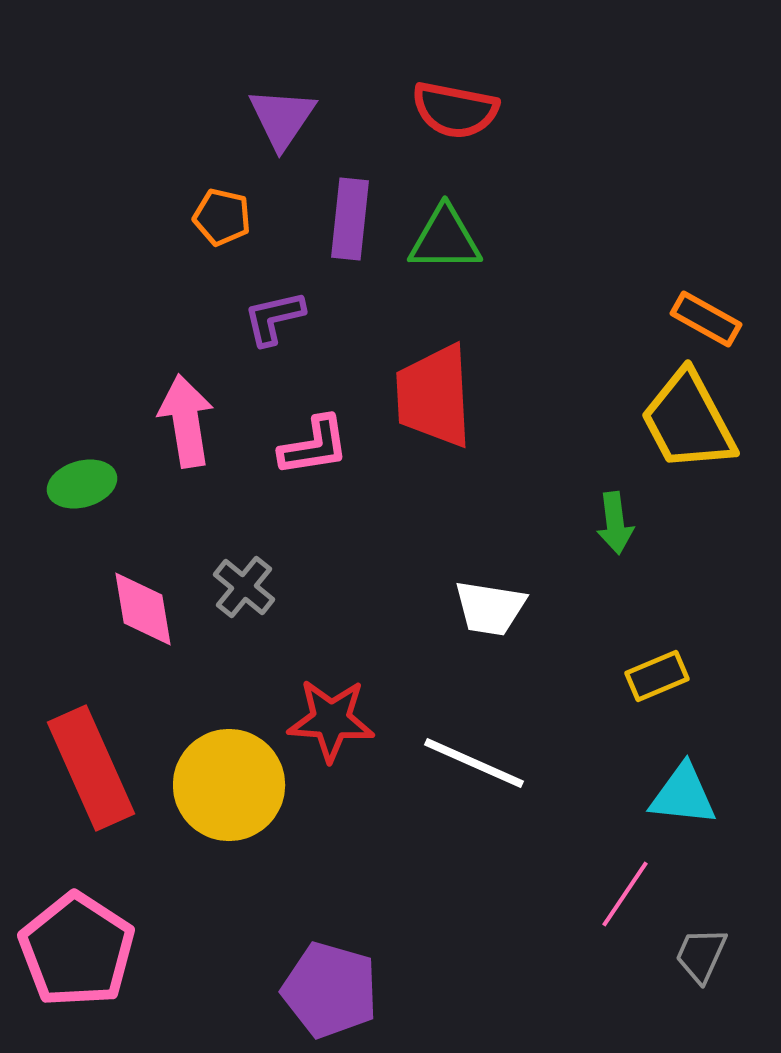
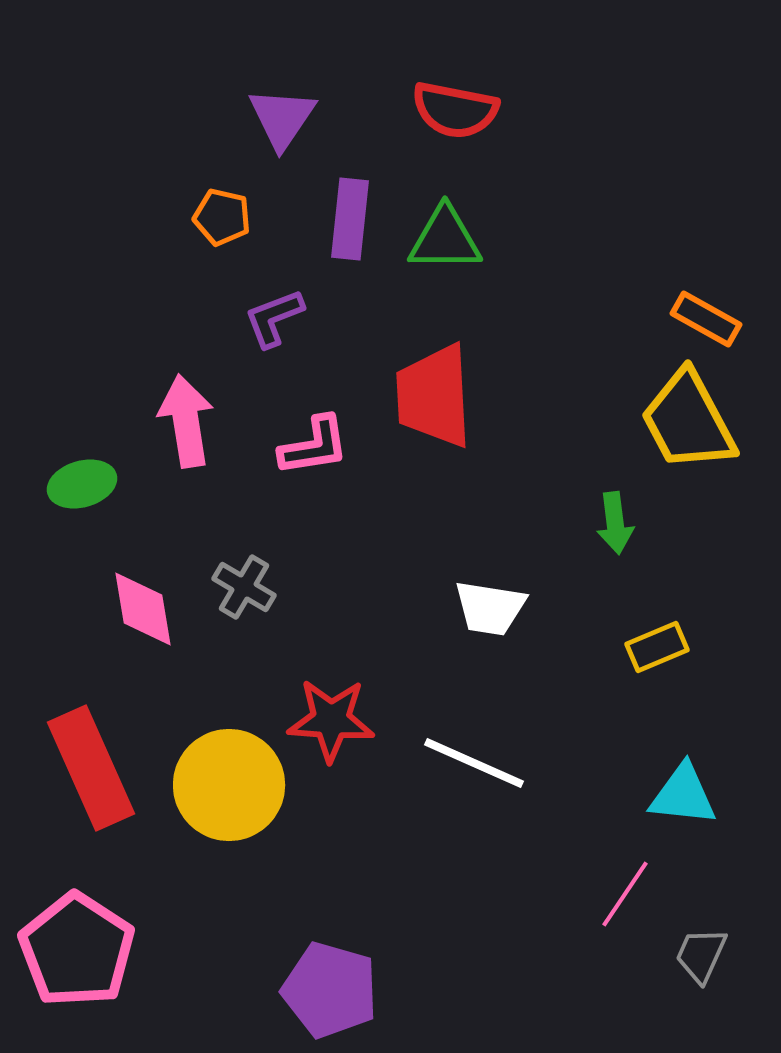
purple L-shape: rotated 8 degrees counterclockwise
gray cross: rotated 8 degrees counterclockwise
yellow rectangle: moved 29 px up
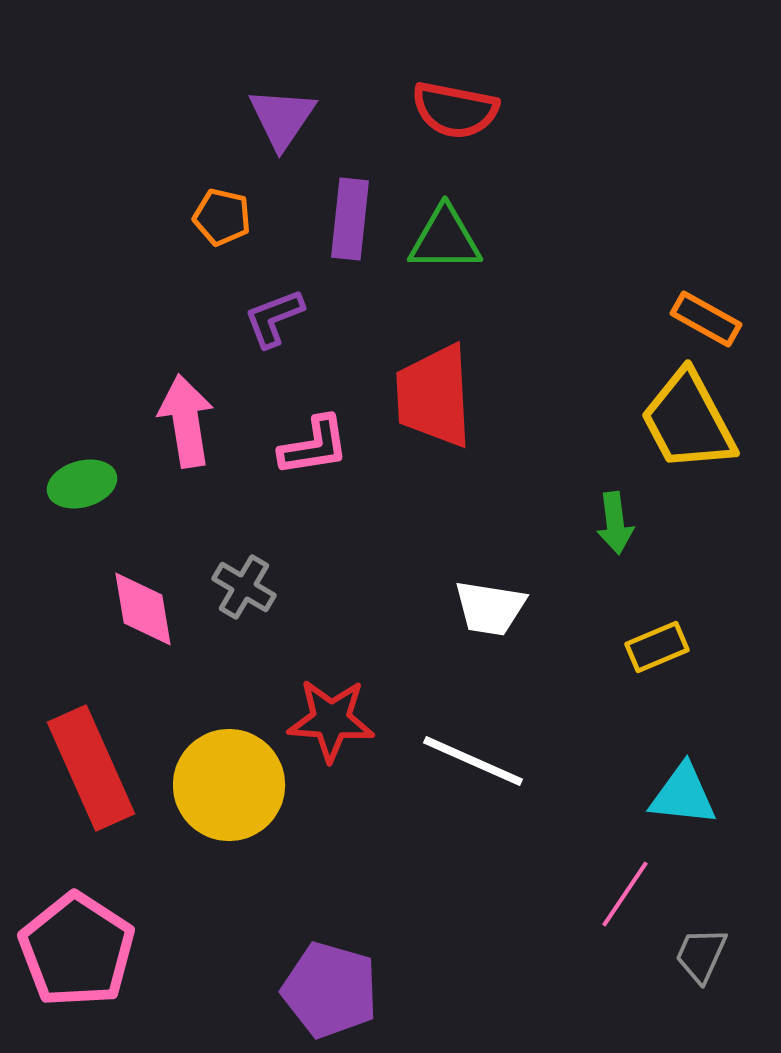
white line: moved 1 px left, 2 px up
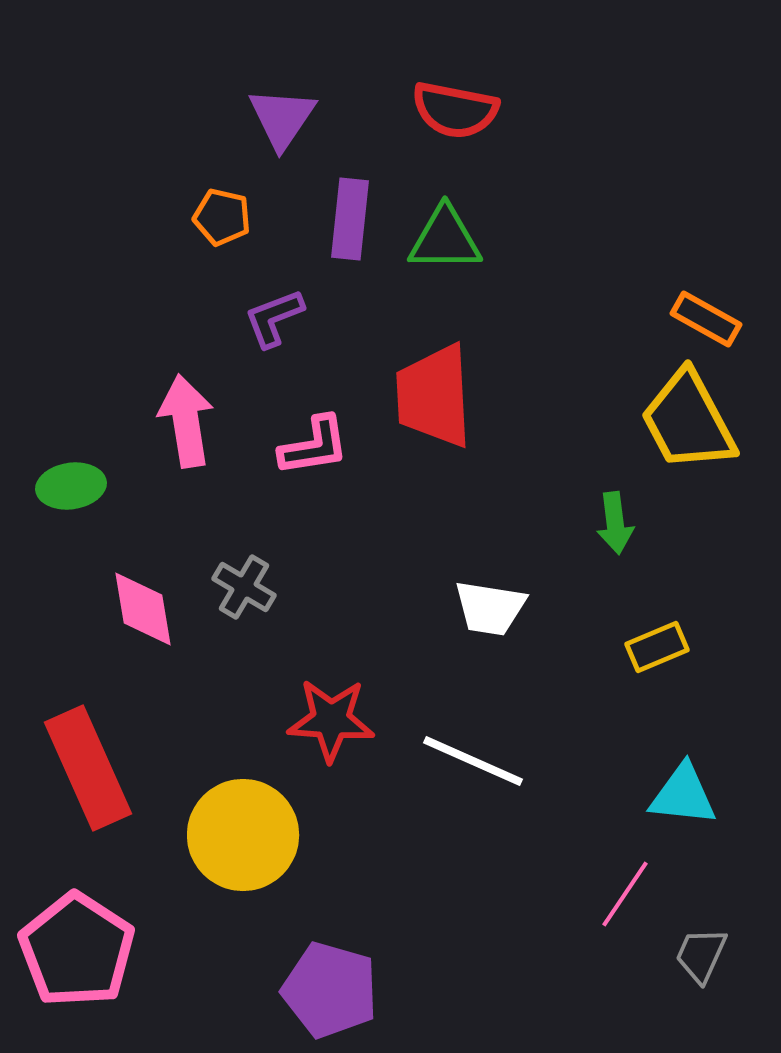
green ellipse: moved 11 px left, 2 px down; rotated 8 degrees clockwise
red rectangle: moved 3 px left
yellow circle: moved 14 px right, 50 px down
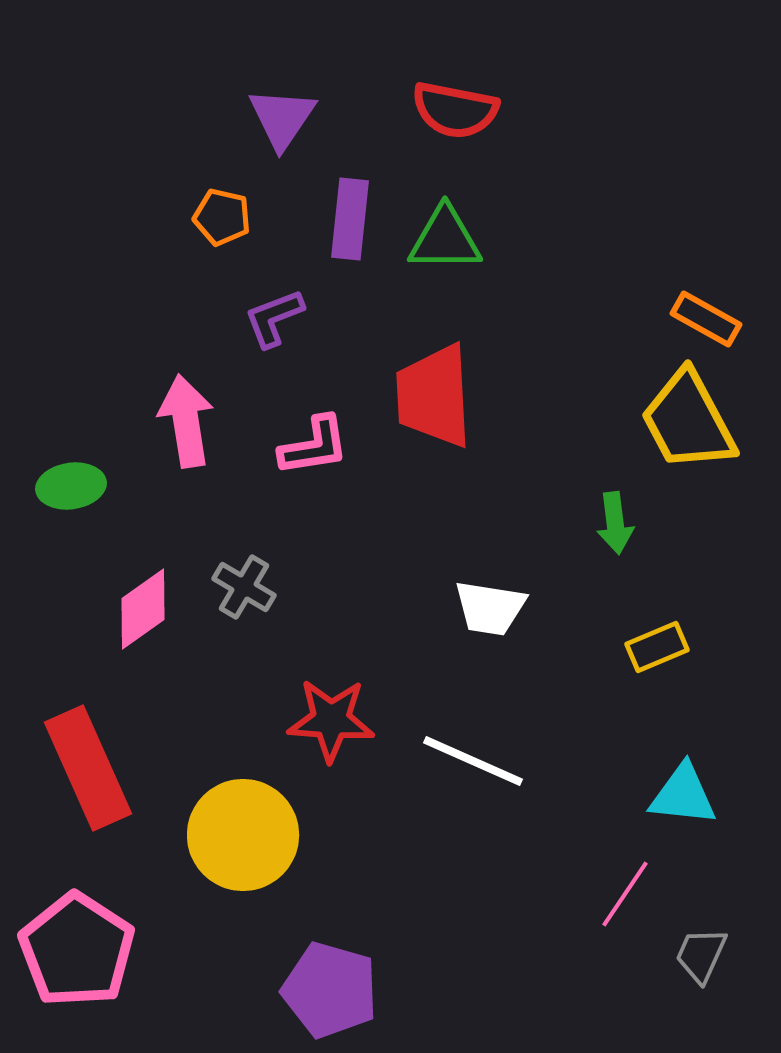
pink diamond: rotated 64 degrees clockwise
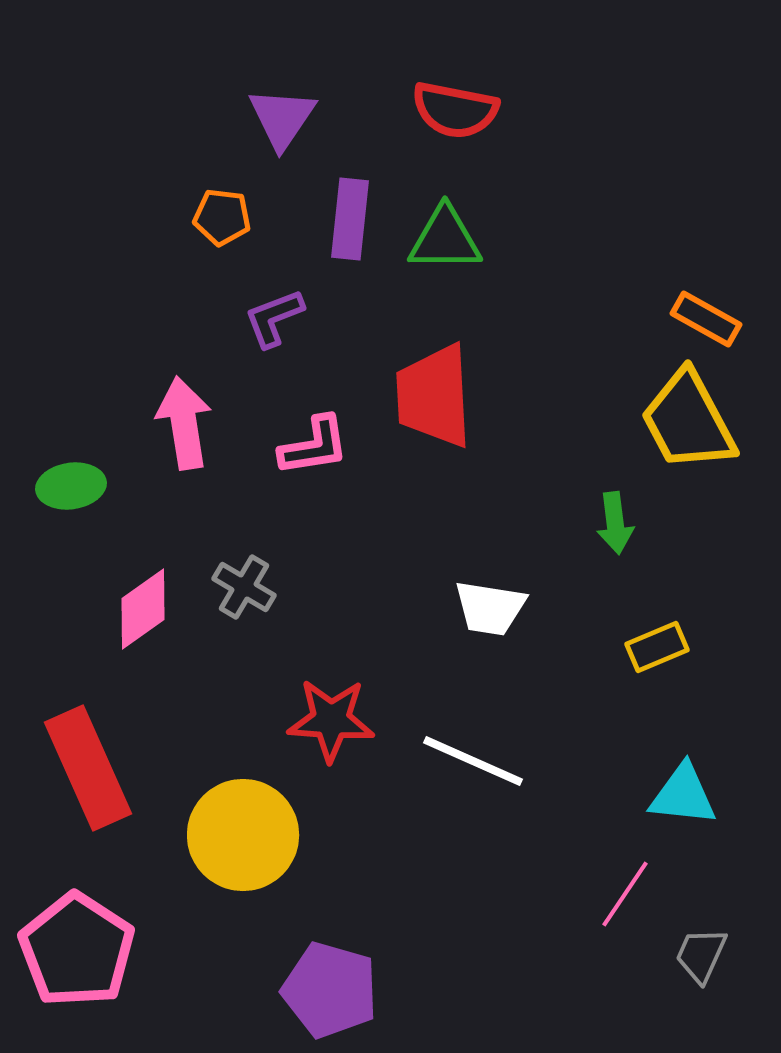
orange pentagon: rotated 6 degrees counterclockwise
pink arrow: moved 2 px left, 2 px down
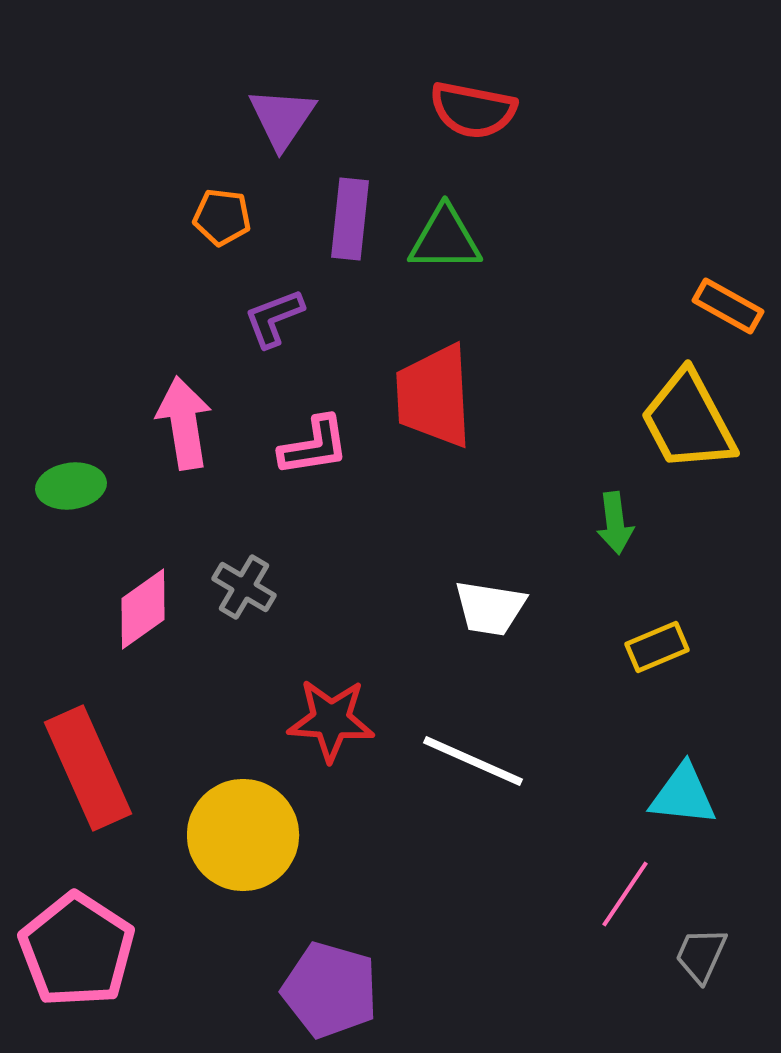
red semicircle: moved 18 px right
orange rectangle: moved 22 px right, 13 px up
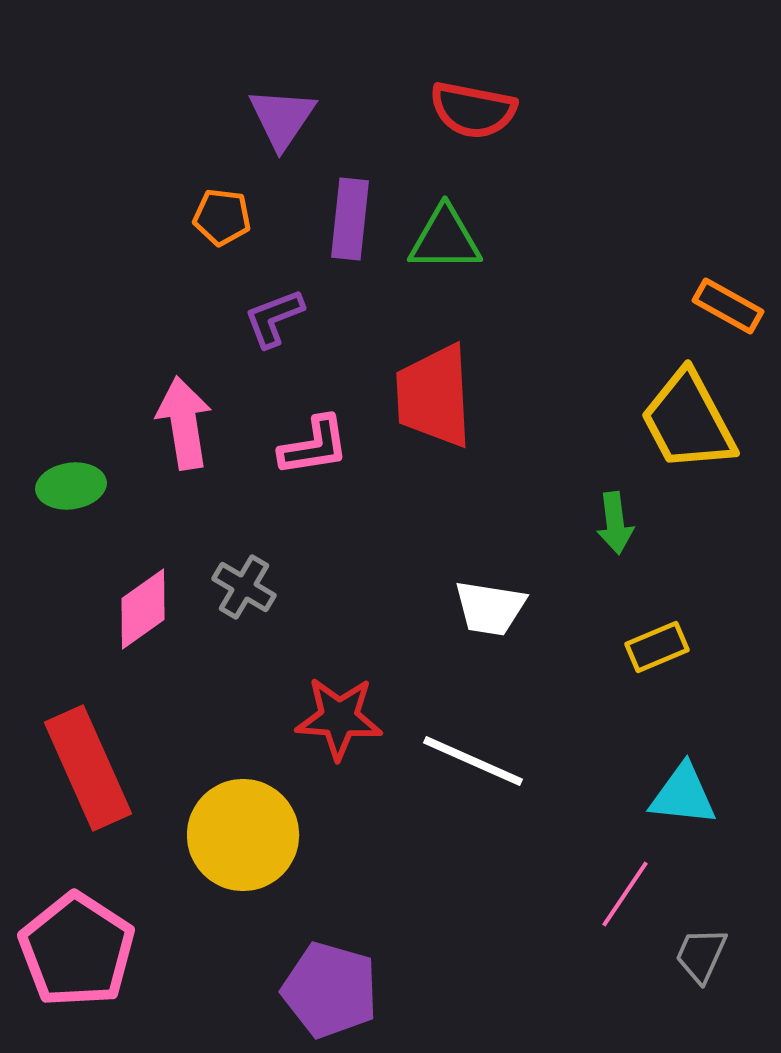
red star: moved 8 px right, 2 px up
